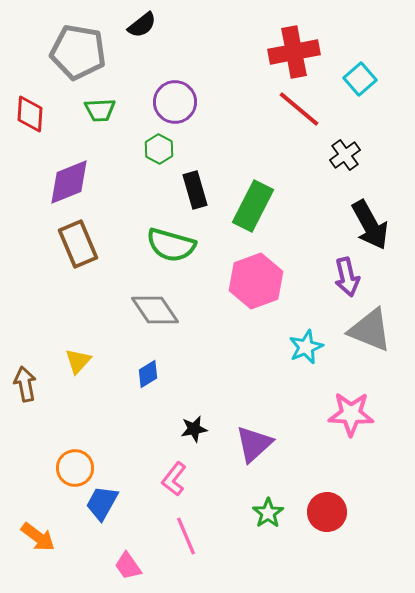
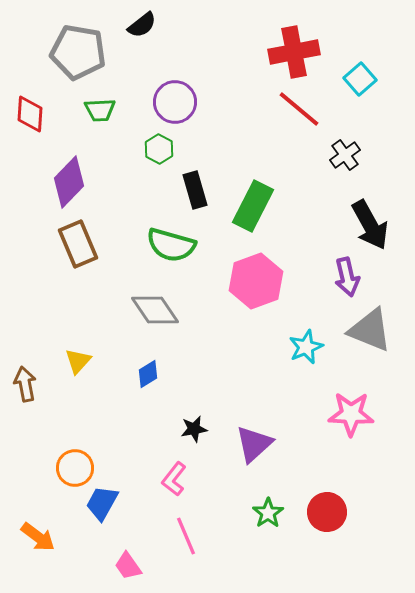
purple diamond: rotated 24 degrees counterclockwise
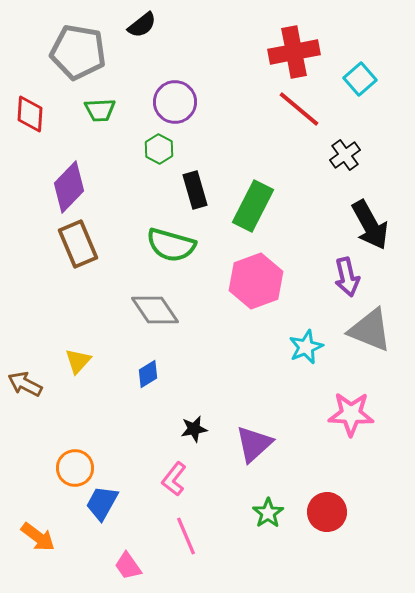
purple diamond: moved 5 px down
brown arrow: rotated 52 degrees counterclockwise
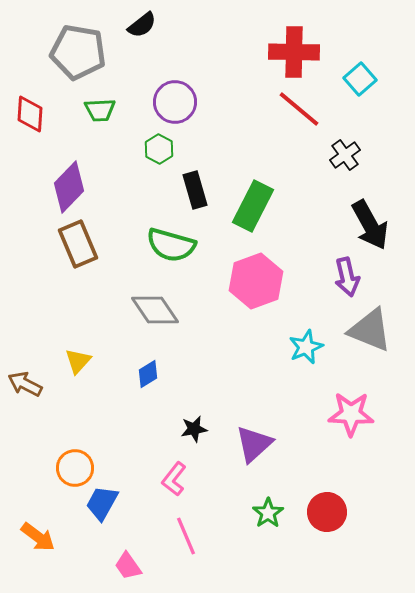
red cross: rotated 12 degrees clockwise
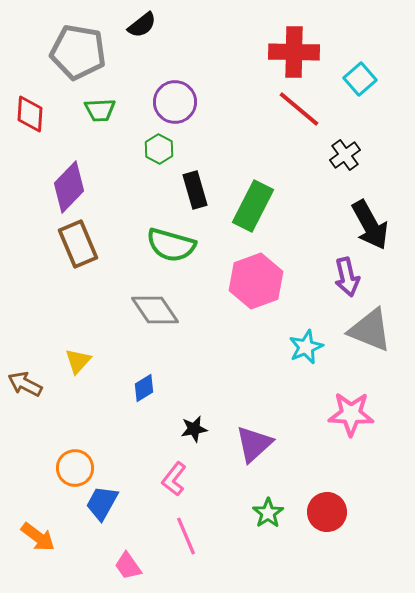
blue diamond: moved 4 px left, 14 px down
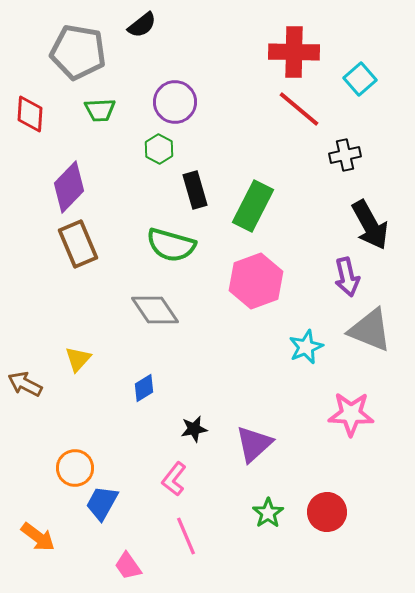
black cross: rotated 24 degrees clockwise
yellow triangle: moved 2 px up
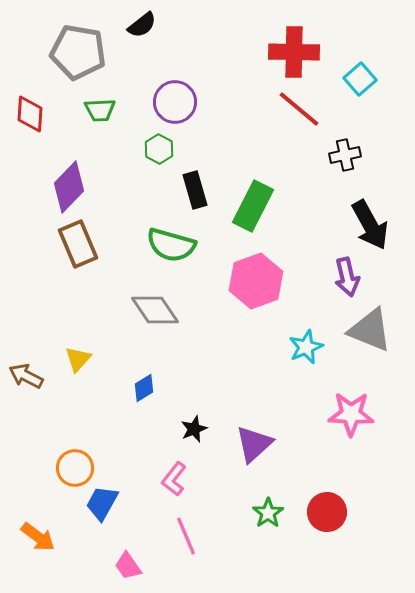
brown arrow: moved 1 px right, 8 px up
black star: rotated 12 degrees counterclockwise
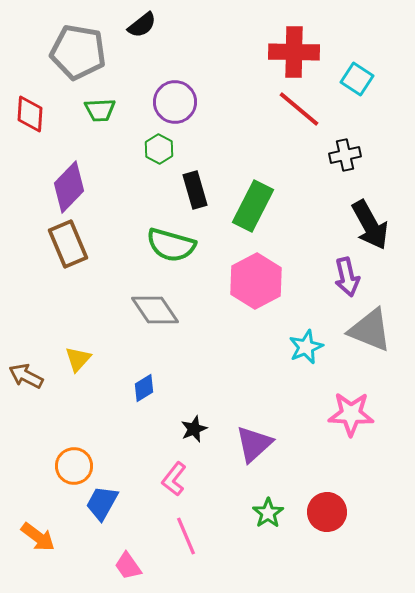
cyan square: moved 3 px left; rotated 16 degrees counterclockwise
brown rectangle: moved 10 px left
pink hexagon: rotated 8 degrees counterclockwise
orange circle: moved 1 px left, 2 px up
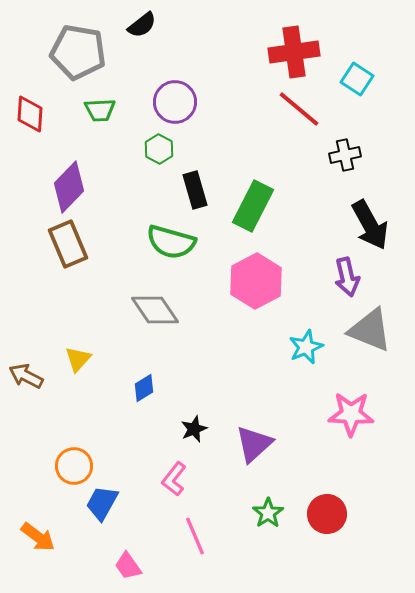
red cross: rotated 9 degrees counterclockwise
green semicircle: moved 3 px up
red circle: moved 2 px down
pink line: moved 9 px right
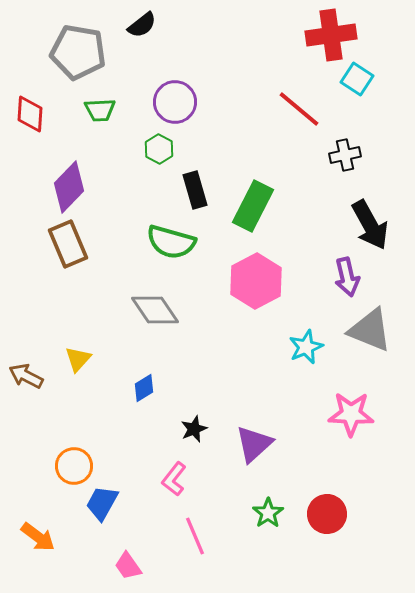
red cross: moved 37 px right, 17 px up
